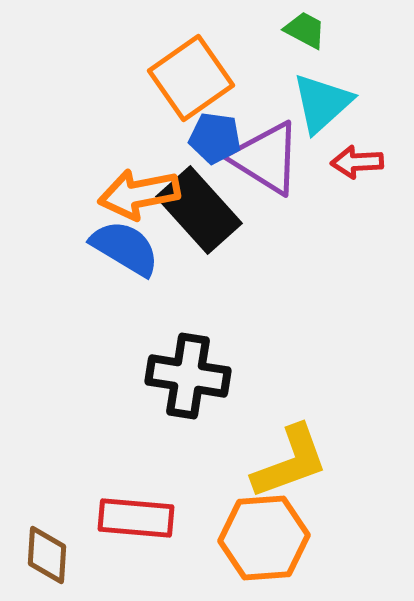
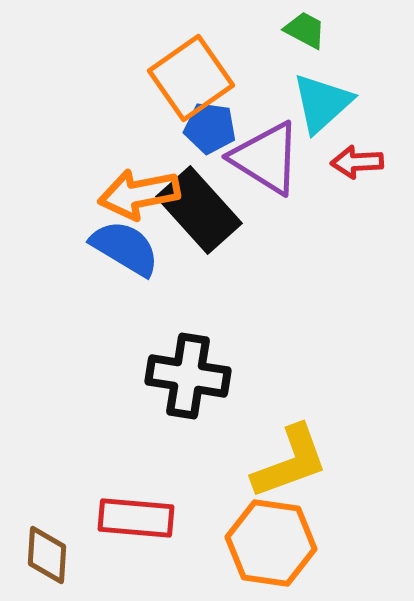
blue pentagon: moved 5 px left, 10 px up
orange hexagon: moved 7 px right, 5 px down; rotated 12 degrees clockwise
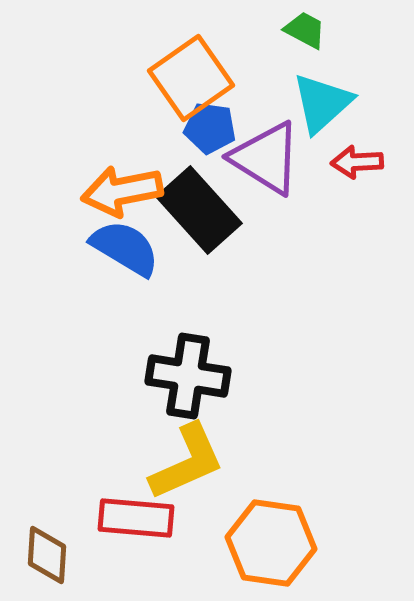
orange arrow: moved 17 px left, 3 px up
yellow L-shape: moved 103 px left; rotated 4 degrees counterclockwise
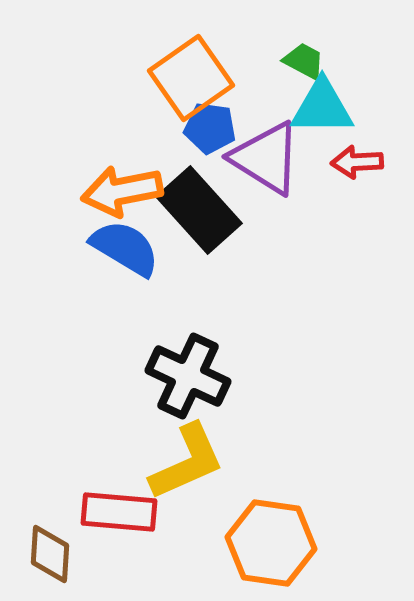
green trapezoid: moved 1 px left, 31 px down
cyan triangle: moved 4 px down; rotated 42 degrees clockwise
black cross: rotated 16 degrees clockwise
red rectangle: moved 17 px left, 6 px up
brown diamond: moved 3 px right, 1 px up
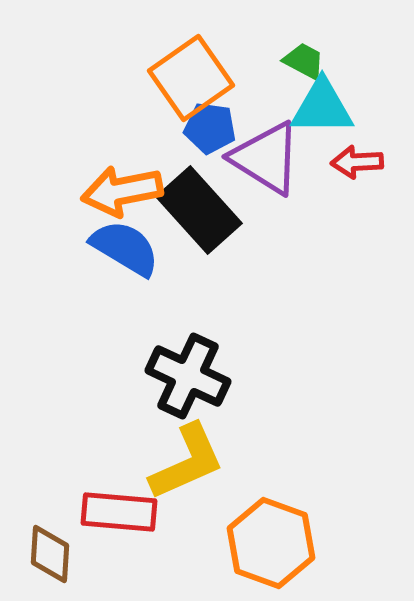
orange hexagon: rotated 12 degrees clockwise
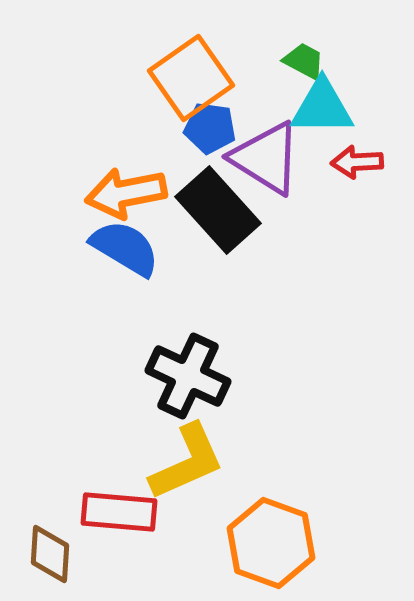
orange arrow: moved 4 px right, 2 px down
black rectangle: moved 19 px right
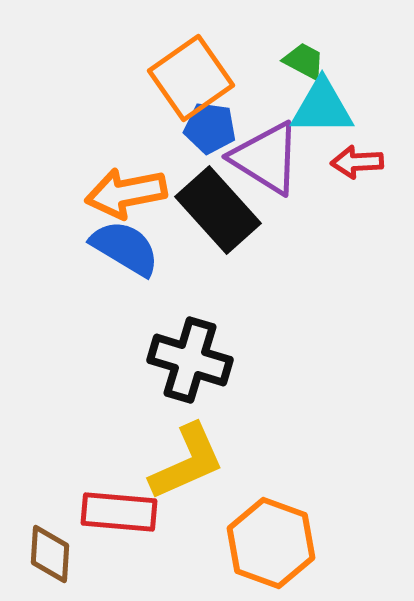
black cross: moved 2 px right, 16 px up; rotated 8 degrees counterclockwise
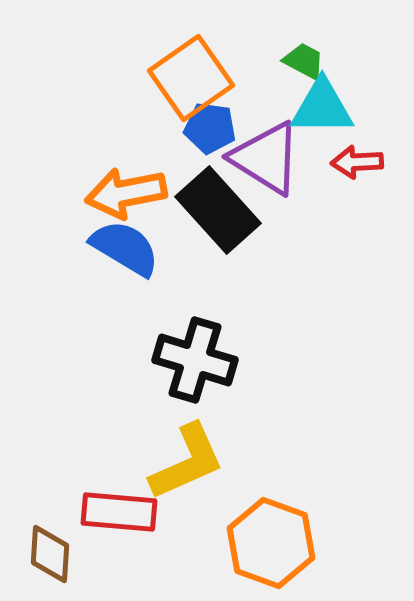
black cross: moved 5 px right
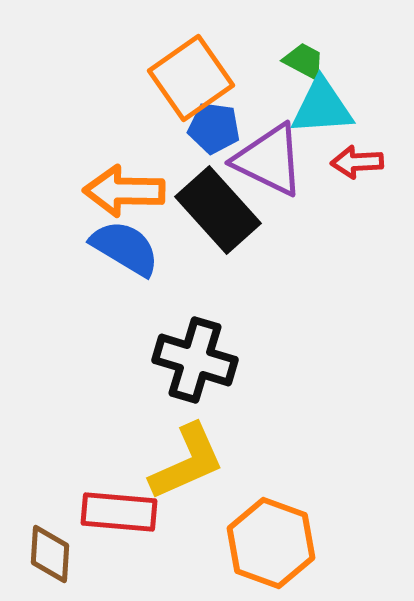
cyan triangle: rotated 4 degrees counterclockwise
blue pentagon: moved 4 px right
purple triangle: moved 3 px right, 2 px down; rotated 6 degrees counterclockwise
orange arrow: moved 2 px left, 2 px up; rotated 12 degrees clockwise
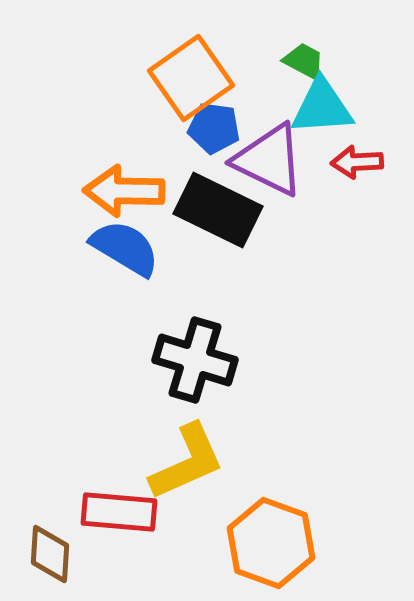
black rectangle: rotated 22 degrees counterclockwise
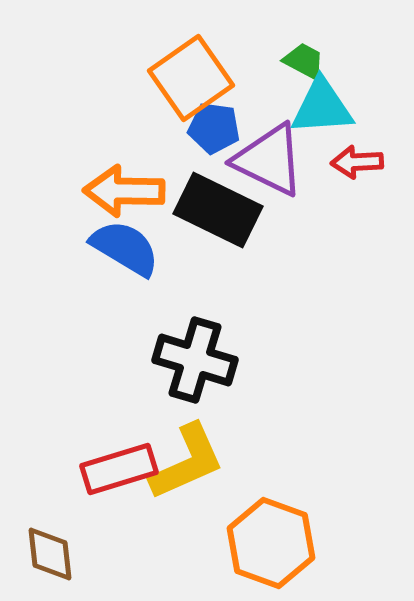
red rectangle: moved 43 px up; rotated 22 degrees counterclockwise
brown diamond: rotated 10 degrees counterclockwise
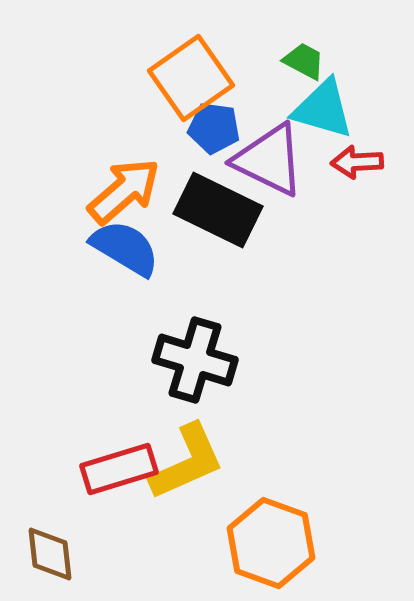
cyan triangle: moved 1 px right, 2 px down; rotated 20 degrees clockwise
orange arrow: rotated 138 degrees clockwise
